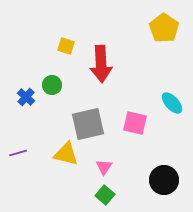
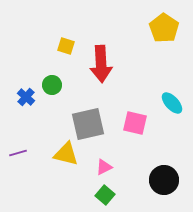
pink triangle: rotated 30 degrees clockwise
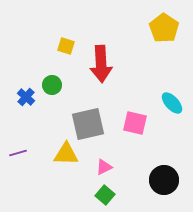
yellow triangle: rotated 12 degrees counterclockwise
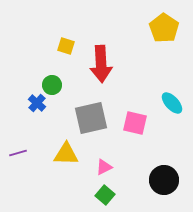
blue cross: moved 11 px right, 6 px down
gray square: moved 3 px right, 6 px up
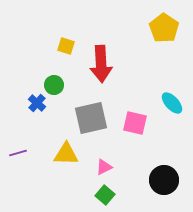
green circle: moved 2 px right
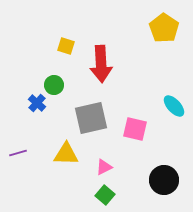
cyan ellipse: moved 2 px right, 3 px down
pink square: moved 6 px down
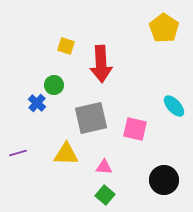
pink triangle: rotated 30 degrees clockwise
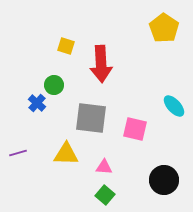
gray square: rotated 20 degrees clockwise
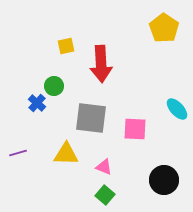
yellow square: rotated 30 degrees counterclockwise
green circle: moved 1 px down
cyan ellipse: moved 3 px right, 3 px down
pink square: rotated 10 degrees counterclockwise
pink triangle: rotated 18 degrees clockwise
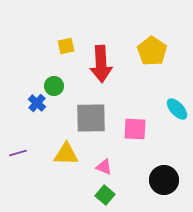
yellow pentagon: moved 12 px left, 23 px down
gray square: rotated 8 degrees counterclockwise
